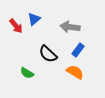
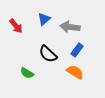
blue triangle: moved 10 px right
blue rectangle: moved 1 px left
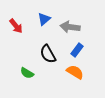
black semicircle: rotated 18 degrees clockwise
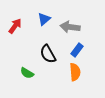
red arrow: moved 1 px left; rotated 105 degrees counterclockwise
orange semicircle: rotated 54 degrees clockwise
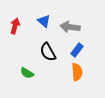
blue triangle: moved 2 px down; rotated 40 degrees counterclockwise
red arrow: rotated 21 degrees counterclockwise
black semicircle: moved 2 px up
orange semicircle: moved 2 px right
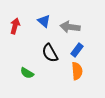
black semicircle: moved 2 px right, 1 px down
orange semicircle: moved 1 px up
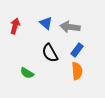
blue triangle: moved 2 px right, 2 px down
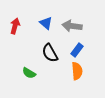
gray arrow: moved 2 px right, 1 px up
green semicircle: moved 2 px right
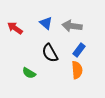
red arrow: moved 2 px down; rotated 70 degrees counterclockwise
blue rectangle: moved 2 px right
orange semicircle: moved 1 px up
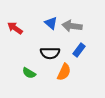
blue triangle: moved 5 px right
black semicircle: rotated 60 degrees counterclockwise
orange semicircle: moved 13 px left, 2 px down; rotated 30 degrees clockwise
